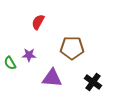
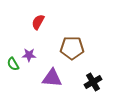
green semicircle: moved 3 px right, 1 px down
black cross: rotated 24 degrees clockwise
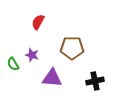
purple star: moved 3 px right; rotated 16 degrees clockwise
black cross: moved 2 px right, 1 px up; rotated 18 degrees clockwise
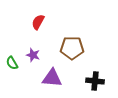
purple star: moved 1 px right
green semicircle: moved 1 px left, 1 px up
black cross: rotated 18 degrees clockwise
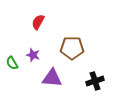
black cross: rotated 24 degrees counterclockwise
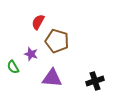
brown pentagon: moved 15 px left, 7 px up; rotated 15 degrees clockwise
purple star: moved 2 px left, 1 px up
green semicircle: moved 1 px right, 4 px down
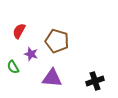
red semicircle: moved 19 px left, 9 px down
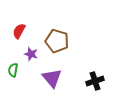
green semicircle: moved 3 px down; rotated 40 degrees clockwise
purple triangle: rotated 45 degrees clockwise
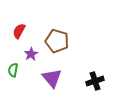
purple star: rotated 24 degrees clockwise
